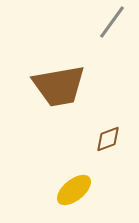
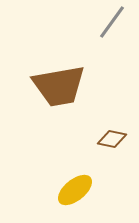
brown diamond: moved 4 px right; rotated 32 degrees clockwise
yellow ellipse: moved 1 px right
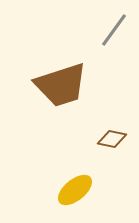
gray line: moved 2 px right, 8 px down
brown trapezoid: moved 2 px right, 1 px up; rotated 8 degrees counterclockwise
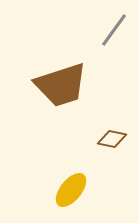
yellow ellipse: moved 4 px left; rotated 12 degrees counterclockwise
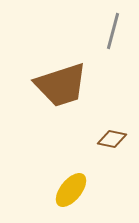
gray line: moved 1 px left, 1 px down; rotated 21 degrees counterclockwise
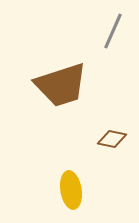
gray line: rotated 9 degrees clockwise
yellow ellipse: rotated 48 degrees counterclockwise
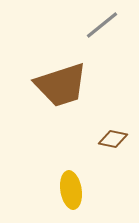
gray line: moved 11 px left, 6 px up; rotated 27 degrees clockwise
brown diamond: moved 1 px right
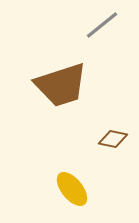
yellow ellipse: moved 1 px right, 1 px up; rotated 30 degrees counterclockwise
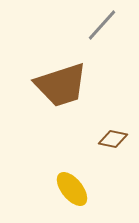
gray line: rotated 9 degrees counterclockwise
